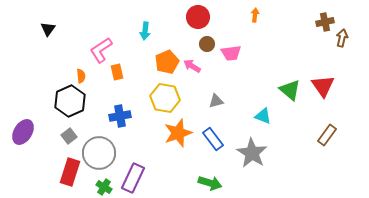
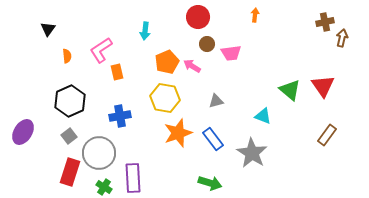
orange semicircle: moved 14 px left, 20 px up
purple rectangle: rotated 28 degrees counterclockwise
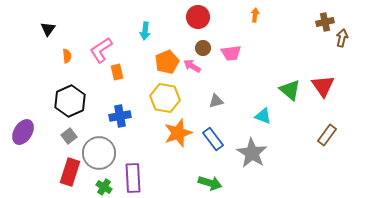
brown circle: moved 4 px left, 4 px down
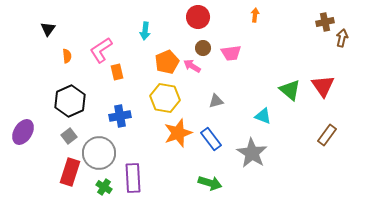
blue rectangle: moved 2 px left
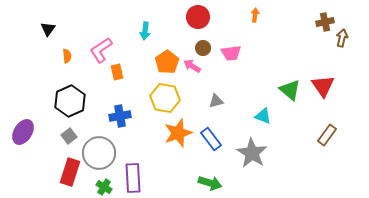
orange pentagon: rotated 10 degrees counterclockwise
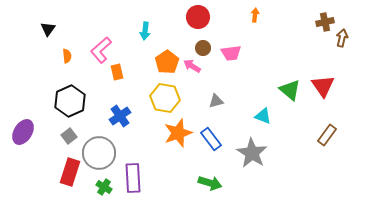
pink L-shape: rotated 8 degrees counterclockwise
blue cross: rotated 25 degrees counterclockwise
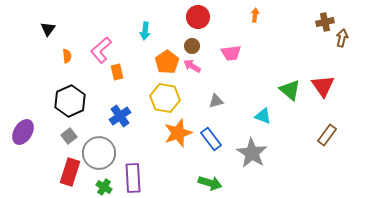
brown circle: moved 11 px left, 2 px up
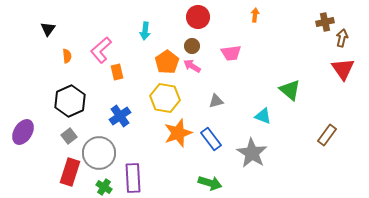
red triangle: moved 20 px right, 17 px up
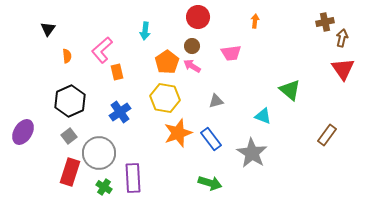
orange arrow: moved 6 px down
pink L-shape: moved 1 px right
blue cross: moved 4 px up
